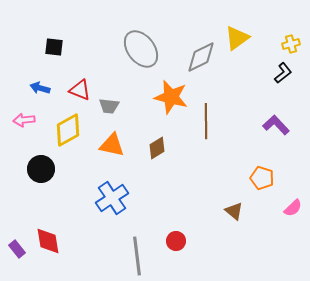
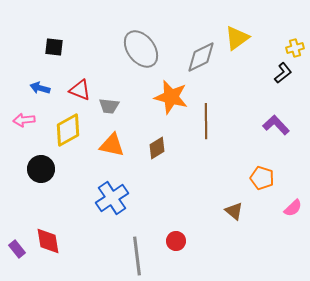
yellow cross: moved 4 px right, 4 px down
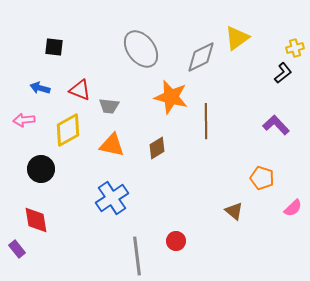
red diamond: moved 12 px left, 21 px up
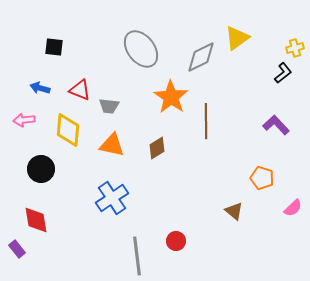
orange star: rotated 20 degrees clockwise
yellow diamond: rotated 56 degrees counterclockwise
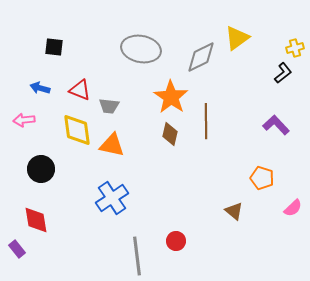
gray ellipse: rotated 42 degrees counterclockwise
yellow diamond: moved 9 px right; rotated 12 degrees counterclockwise
brown diamond: moved 13 px right, 14 px up; rotated 45 degrees counterclockwise
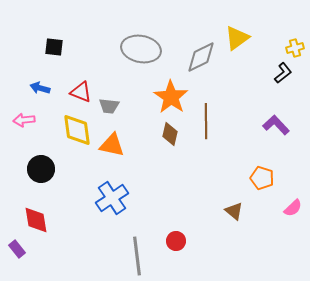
red triangle: moved 1 px right, 2 px down
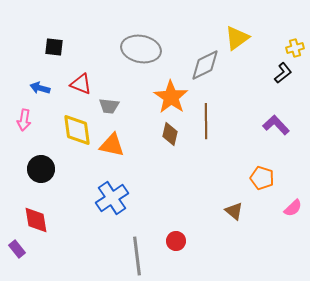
gray diamond: moved 4 px right, 8 px down
red triangle: moved 8 px up
pink arrow: rotated 75 degrees counterclockwise
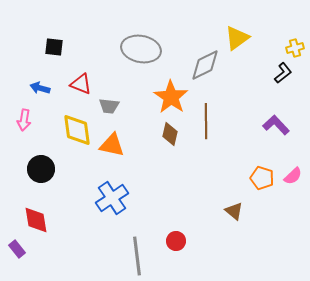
pink semicircle: moved 32 px up
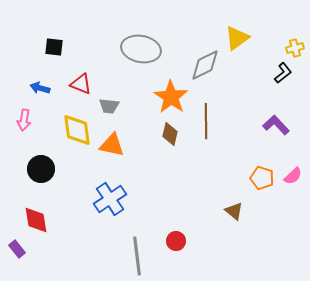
blue cross: moved 2 px left, 1 px down
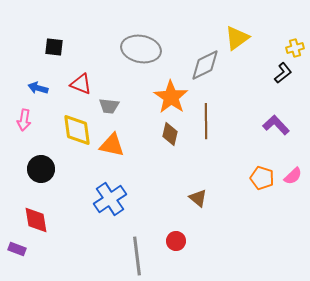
blue arrow: moved 2 px left
brown triangle: moved 36 px left, 13 px up
purple rectangle: rotated 30 degrees counterclockwise
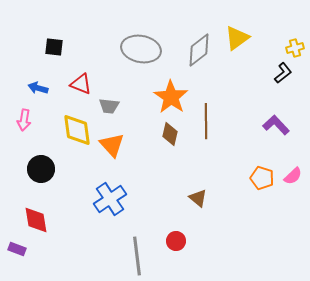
gray diamond: moved 6 px left, 15 px up; rotated 12 degrees counterclockwise
orange triangle: rotated 36 degrees clockwise
